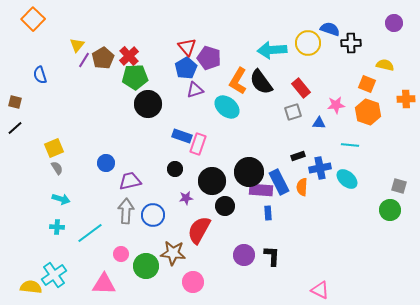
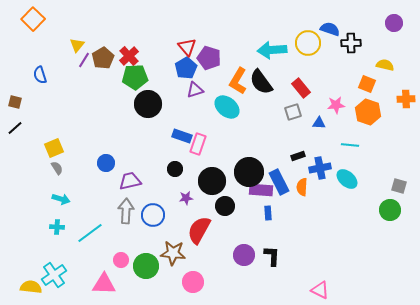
pink circle at (121, 254): moved 6 px down
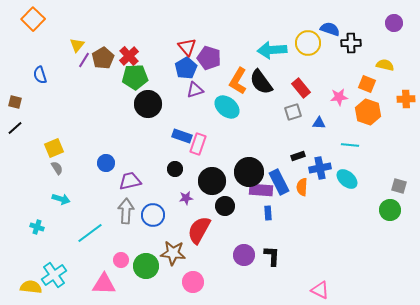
pink star at (336, 105): moved 3 px right, 8 px up
cyan cross at (57, 227): moved 20 px left; rotated 16 degrees clockwise
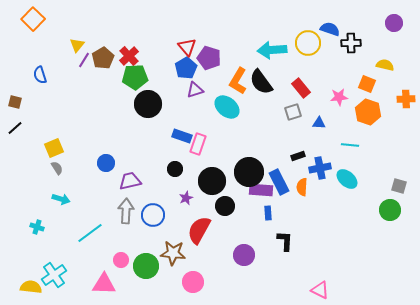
purple star at (186, 198): rotated 16 degrees counterclockwise
black L-shape at (272, 256): moved 13 px right, 15 px up
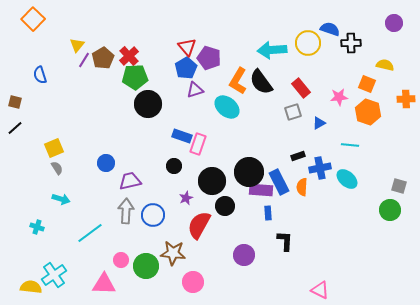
blue triangle at (319, 123): rotated 32 degrees counterclockwise
black circle at (175, 169): moved 1 px left, 3 px up
red semicircle at (199, 230): moved 5 px up
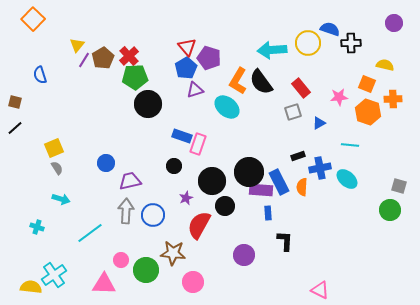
orange cross at (406, 99): moved 13 px left
green circle at (146, 266): moved 4 px down
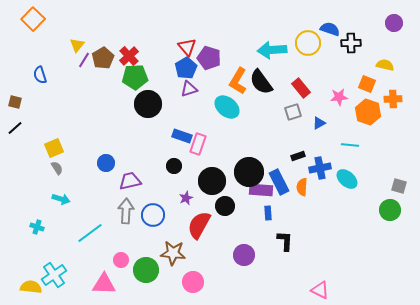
purple triangle at (195, 90): moved 6 px left, 1 px up
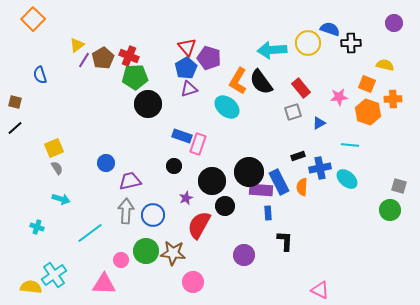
yellow triangle at (77, 45): rotated 14 degrees clockwise
red cross at (129, 56): rotated 24 degrees counterclockwise
green circle at (146, 270): moved 19 px up
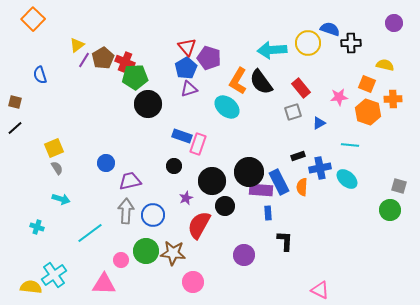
red cross at (129, 56): moved 4 px left, 6 px down
